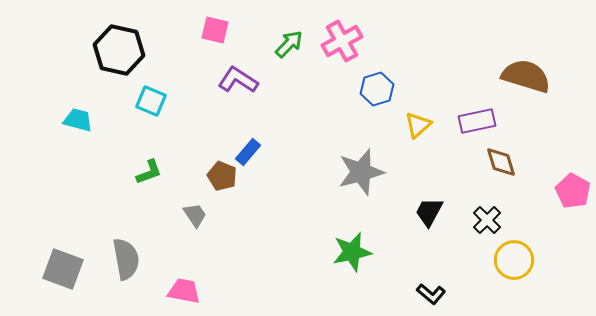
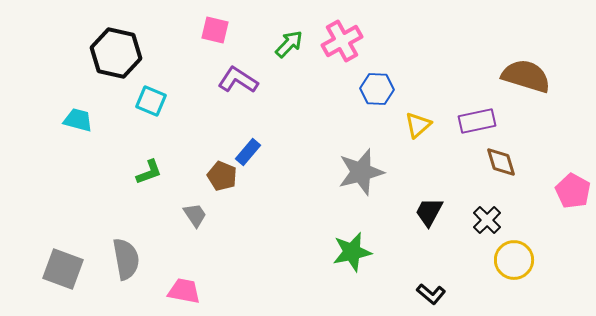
black hexagon: moved 3 px left, 3 px down
blue hexagon: rotated 20 degrees clockwise
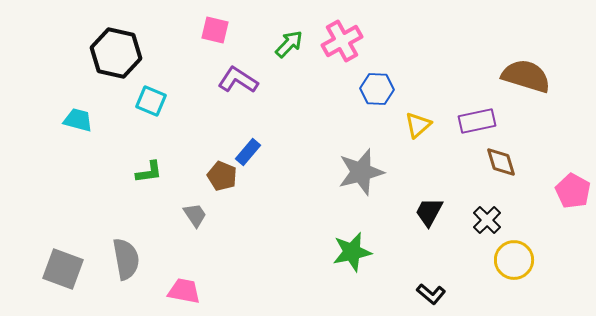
green L-shape: rotated 12 degrees clockwise
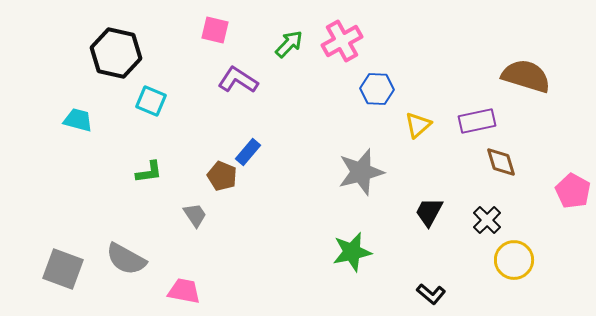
gray semicircle: rotated 129 degrees clockwise
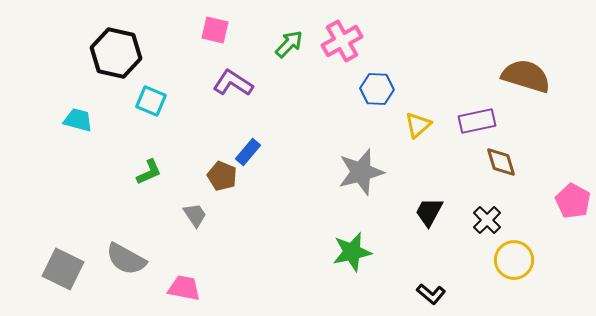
purple L-shape: moved 5 px left, 3 px down
green L-shape: rotated 16 degrees counterclockwise
pink pentagon: moved 10 px down
gray square: rotated 6 degrees clockwise
pink trapezoid: moved 3 px up
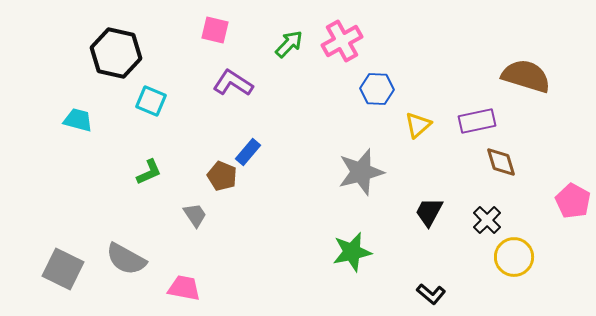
yellow circle: moved 3 px up
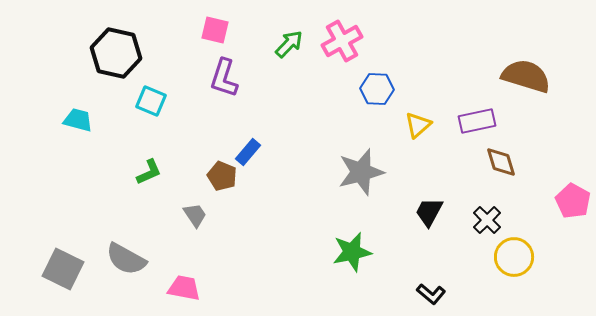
purple L-shape: moved 9 px left, 5 px up; rotated 105 degrees counterclockwise
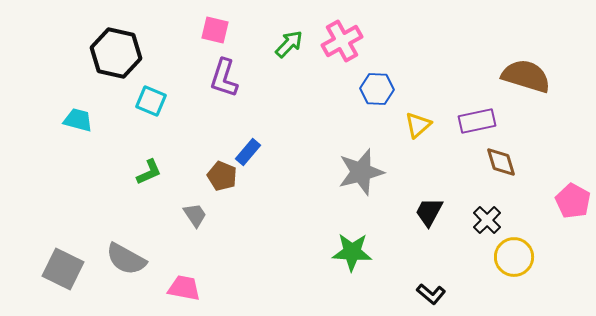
green star: rotated 15 degrees clockwise
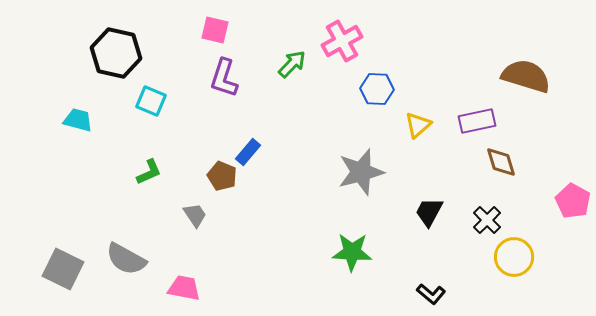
green arrow: moved 3 px right, 20 px down
